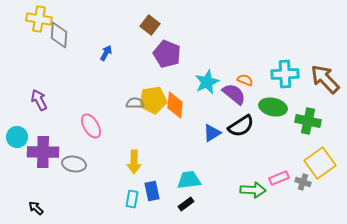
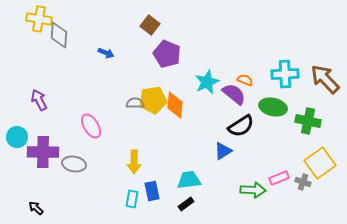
blue arrow: rotated 84 degrees clockwise
blue triangle: moved 11 px right, 18 px down
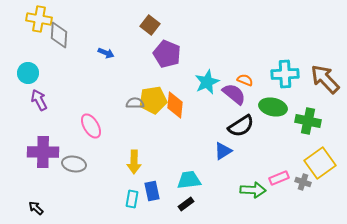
cyan circle: moved 11 px right, 64 px up
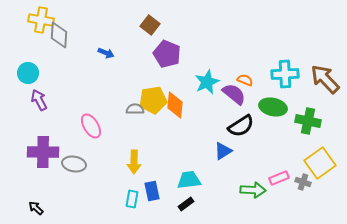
yellow cross: moved 2 px right, 1 px down
gray semicircle: moved 6 px down
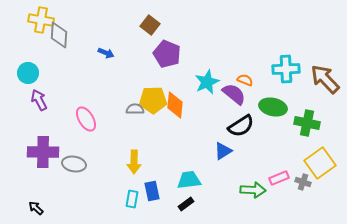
cyan cross: moved 1 px right, 5 px up
yellow pentagon: rotated 8 degrees clockwise
green cross: moved 1 px left, 2 px down
pink ellipse: moved 5 px left, 7 px up
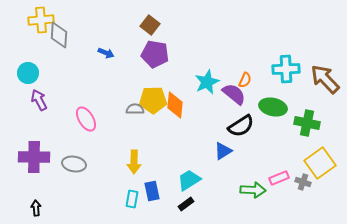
yellow cross: rotated 15 degrees counterclockwise
purple pentagon: moved 12 px left; rotated 12 degrees counterclockwise
orange semicircle: rotated 91 degrees clockwise
purple cross: moved 9 px left, 5 px down
cyan trapezoid: rotated 25 degrees counterclockwise
black arrow: rotated 42 degrees clockwise
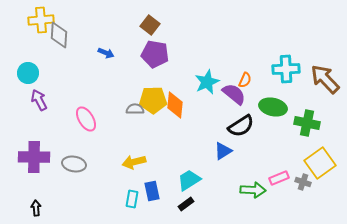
yellow arrow: rotated 75 degrees clockwise
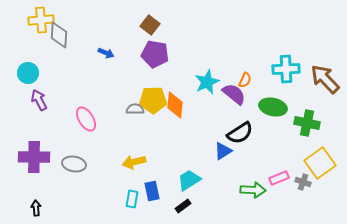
black semicircle: moved 1 px left, 7 px down
black rectangle: moved 3 px left, 2 px down
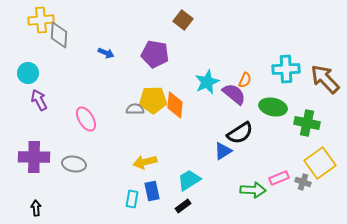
brown square: moved 33 px right, 5 px up
yellow arrow: moved 11 px right
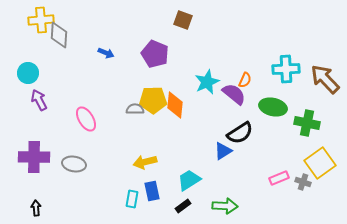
brown square: rotated 18 degrees counterclockwise
purple pentagon: rotated 12 degrees clockwise
green arrow: moved 28 px left, 16 px down
